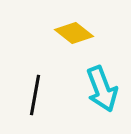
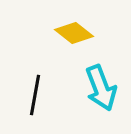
cyan arrow: moved 1 px left, 1 px up
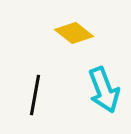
cyan arrow: moved 3 px right, 2 px down
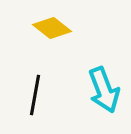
yellow diamond: moved 22 px left, 5 px up
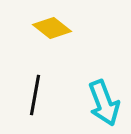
cyan arrow: moved 13 px down
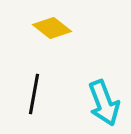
black line: moved 1 px left, 1 px up
